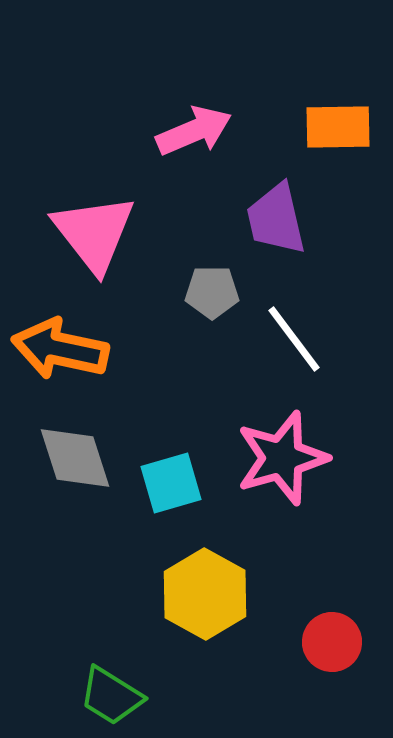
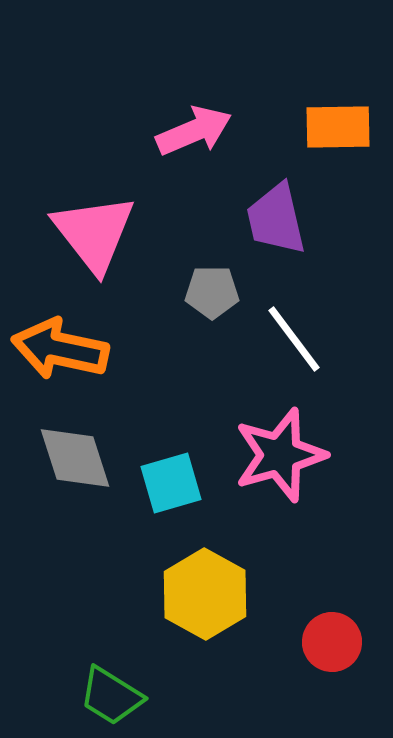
pink star: moved 2 px left, 3 px up
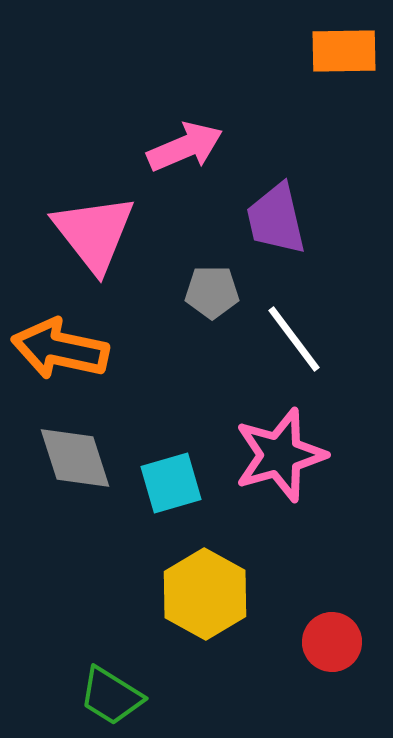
orange rectangle: moved 6 px right, 76 px up
pink arrow: moved 9 px left, 16 px down
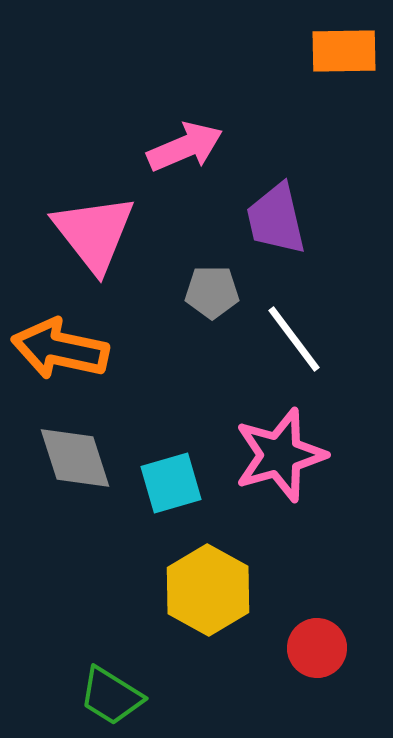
yellow hexagon: moved 3 px right, 4 px up
red circle: moved 15 px left, 6 px down
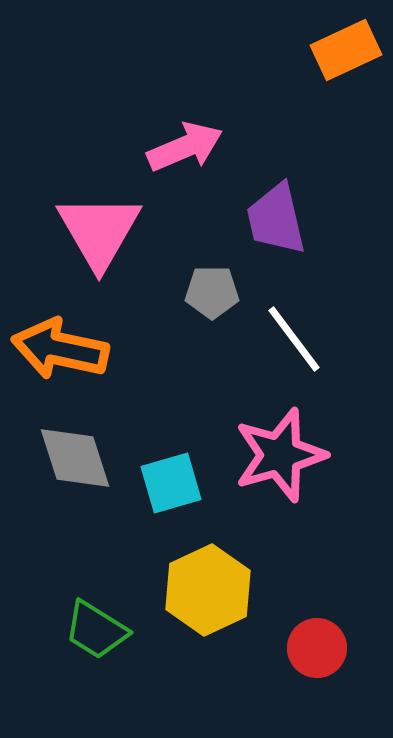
orange rectangle: moved 2 px right, 1 px up; rotated 24 degrees counterclockwise
pink triangle: moved 5 px right, 2 px up; rotated 8 degrees clockwise
yellow hexagon: rotated 6 degrees clockwise
green trapezoid: moved 15 px left, 66 px up
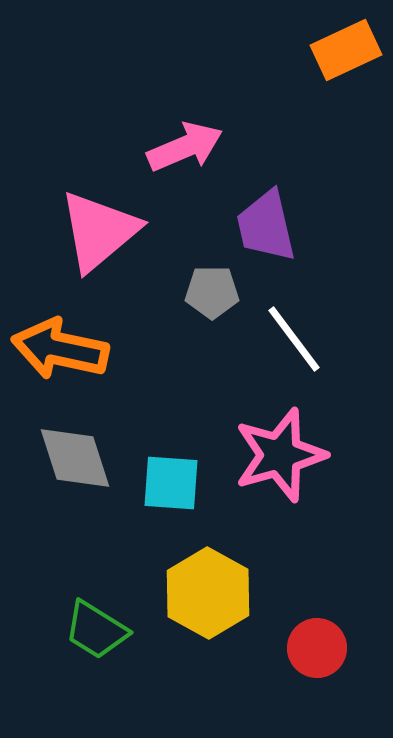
purple trapezoid: moved 10 px left, 7 px down
pink triangle: rotated 20 degrees clockwise
cyan square: rotated 20 degrees clockwise
yellow hexagon: moved 3 px down; rotated 6 degrees counterclockwise
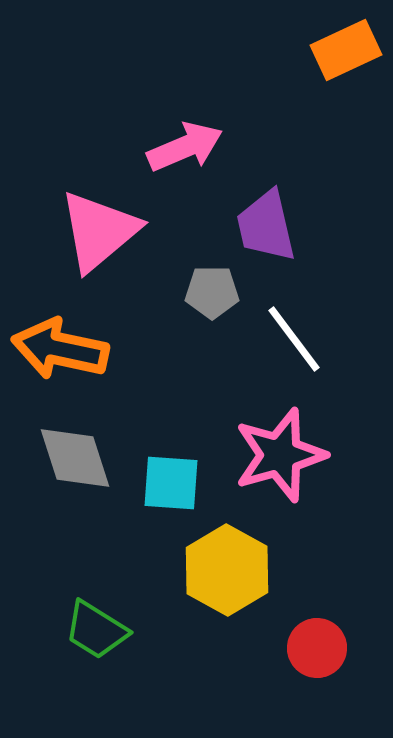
yellow hexagon: moved 19 px right, 23 px up
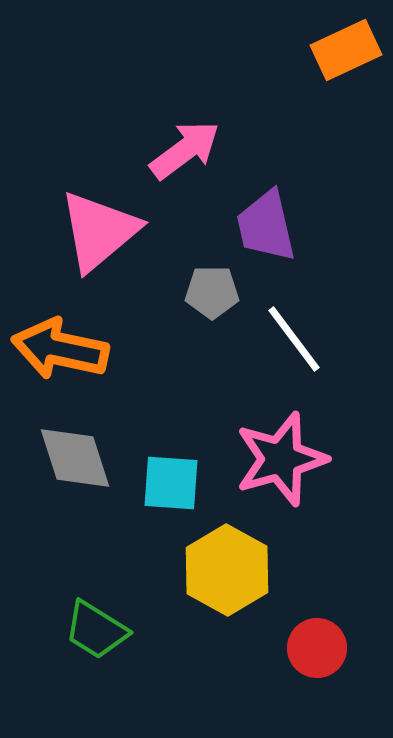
pink arrow: moved 3 px down; rotated 14 degrees counterclockwise
pink star: moved 1 px right, 4 px down
